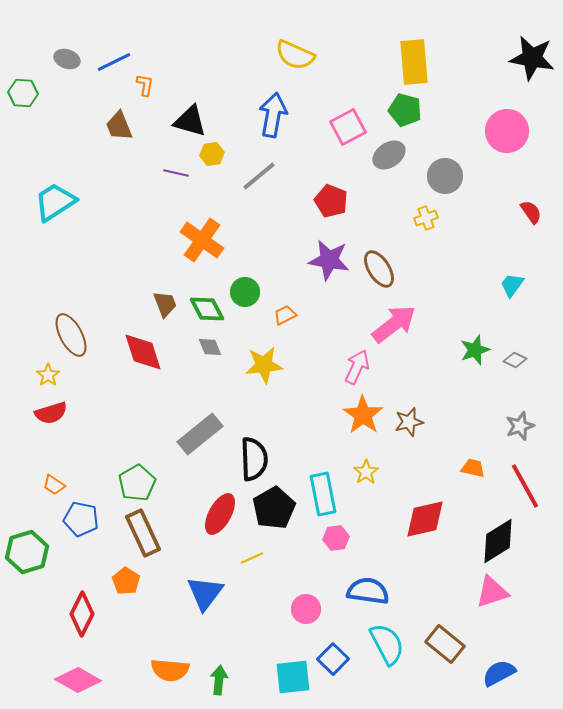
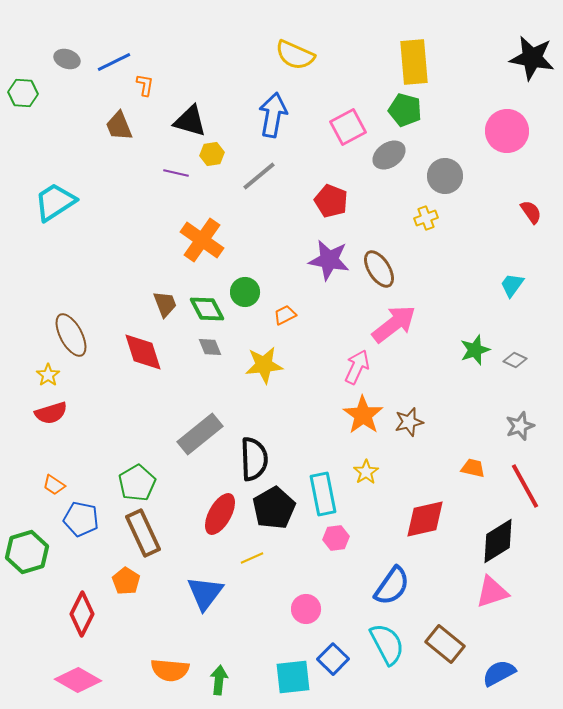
blue semicircle at (368, 591): moved 24 px right, 5 px up; rotated 117 degrees clockwise
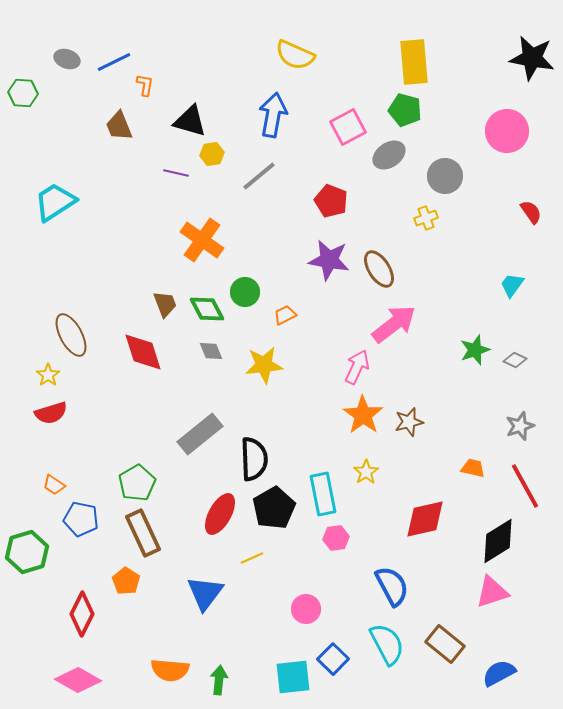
gray diamond at (210, 347): moved 1 px right, 4 px down
blue semicircle at (392, 586): rotated 63 degrees counterclockwise
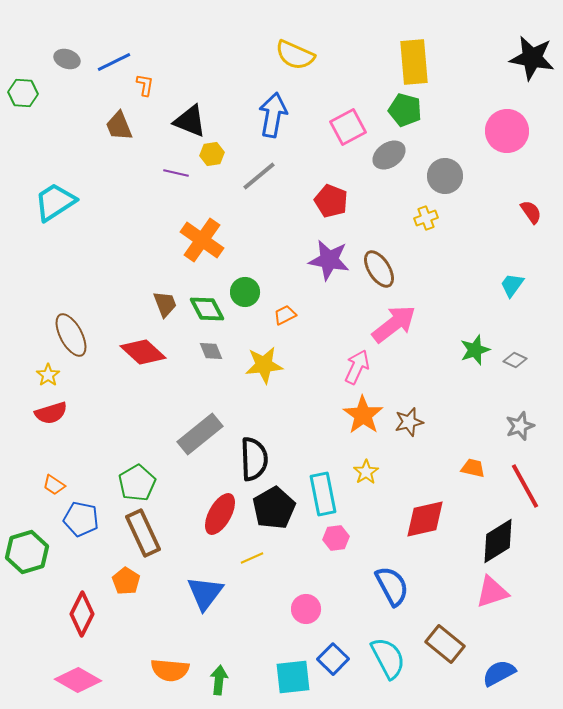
black triangle at (190, 121): rotated 6 degrees clockwise
red diamond at (143, 352): rotated 30 degrees counterclockwise
cyan semicircle at (387, 644): moved 1 px right, 14 px down
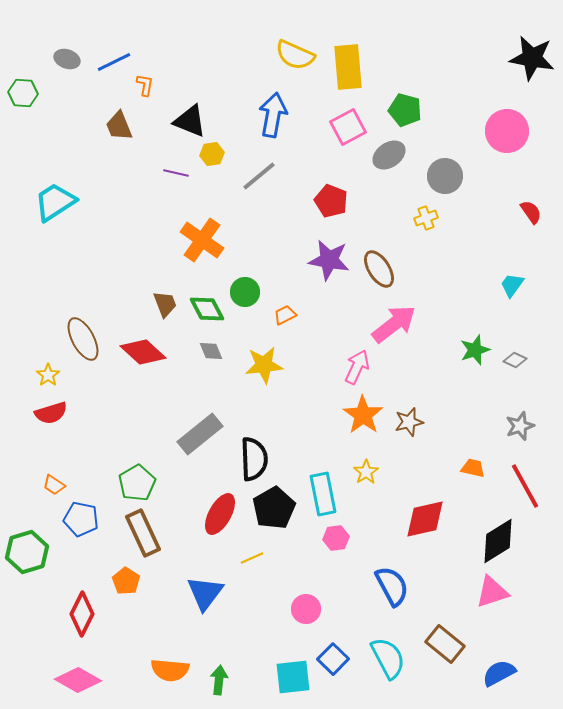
yellow rectangle at (414, 62): moved 66 px left, 5 px down
brown ellipse at (71, 335): moved 12 px right, 4 px down
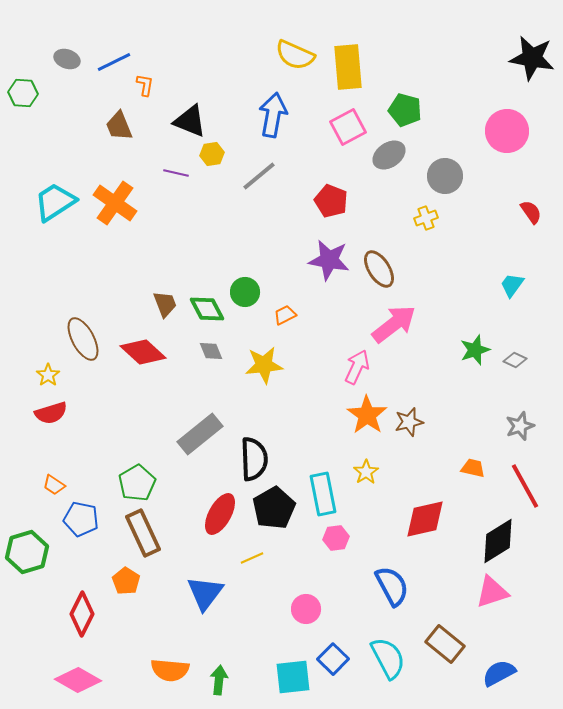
orange cross at (202, 240): moved 87 px left, 37 px up
orange star at (363, 415): moved 4 px right
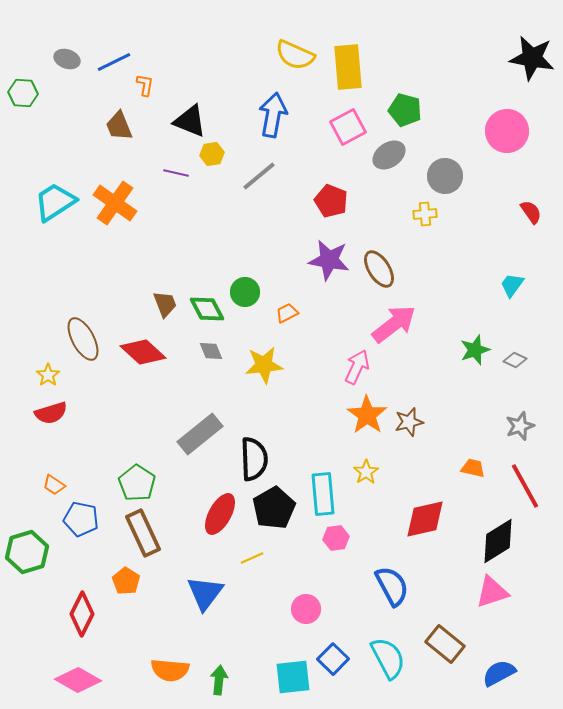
yellow cross at (426, 218): moved 1 px left, 4 px up; rotated 15 degrees clockwise
orange trapezoid at (285, 315): moved 2 px right, 2 px up
green pentagon at (137, 483): rotated 9 degrees counterclockwise
cyan rectangle at (323, 494): rotated 6 degrees clockwise
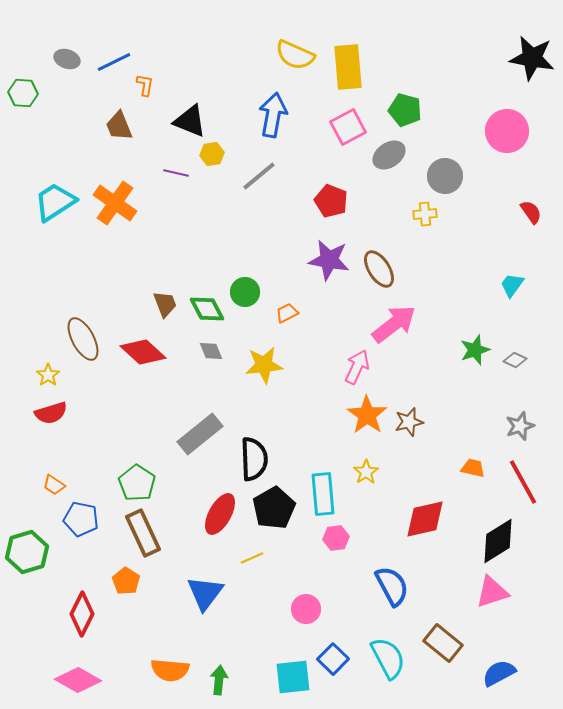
red line at (525, 486): moved 2 px left, 4 px up
brown rectangle at (445, 644): moved 2 px left, 1 px up
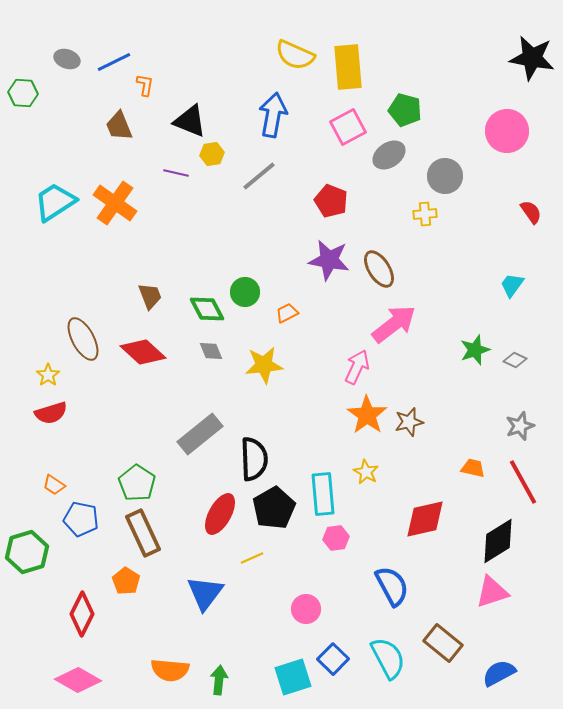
brown trapezoid at (165, 304): moved 15 px left, 8 px up
yellow star at (366, 472): rotated 10 degrees counterclockwise
cyan square at (293, 677): rotated 12 degrees counterclockwise
